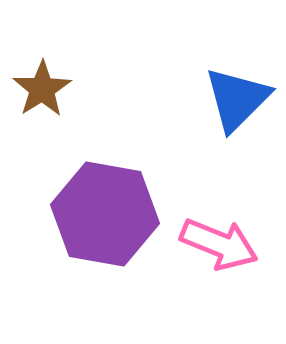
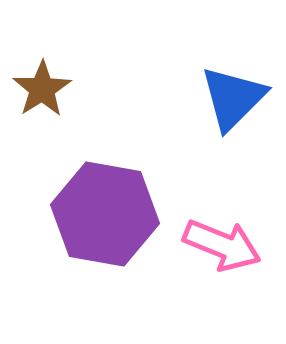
blue triangle: moved 4 px left, 1 px up
pink arrow: moved 3 px right, 1 px down
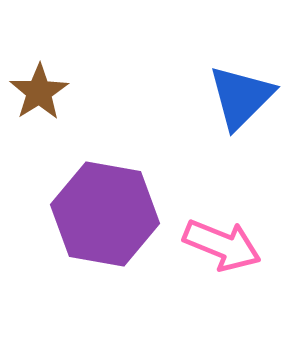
brown star: moved 3 px left, 3 px down
blue triangle: moved 8 px right, 1 px up
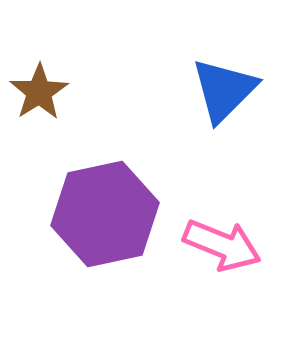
blue triangle: moved 17 px left, 7 px up
purple hexagon: rotated 22 degrees counterclockwise
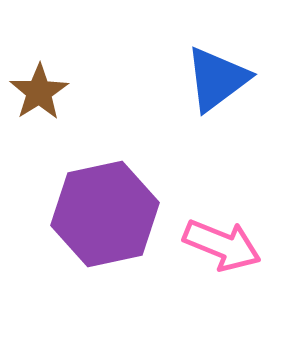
blue triangle: moved 7 px left, 11 px up; rotated 8 degrees clockwise
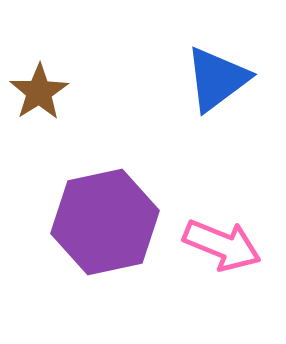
purple hexagon: moved 8 px down
